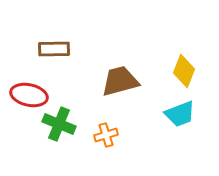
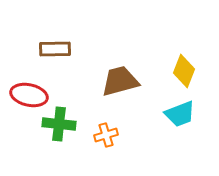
brown rectangle: moved 1 px right
green cross: rotated 16 degrees counterclockwise
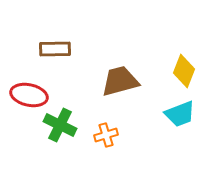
green cross: moved 1 px right, 1 px down; rotated 20 degrees clockwise
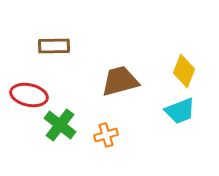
brown rectangle: moved 1 px left, 3 px up
cyan trapezoid: moved 3 px up
green cross: rotated 12 degrees clockwise
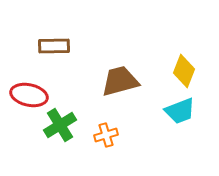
green cross: rotated 20 degrees clockwise
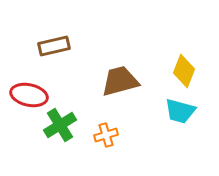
brown rectangle: rotated 12 degrees counterclockwise
cyan trapezoid: rotated 36 degrees clockwise
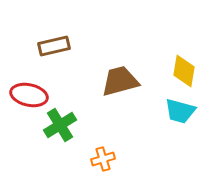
yellow diamond: rotated 12 degrees counterclockwise
orange cross: moved 3 px left, 24 px down
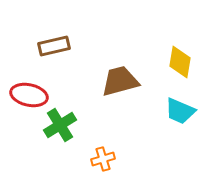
yellow diamond: moved 4 px left, 9 px up
cyan trapezoid: rotated 8 degrees clockwise
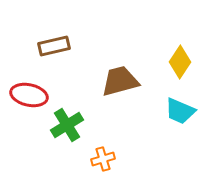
yellow diamond: rotated 24 degrees clockwise
green cross: moved 7 px right
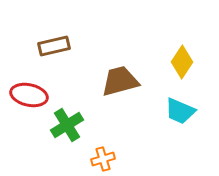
yellow diamond: moved 2 px right
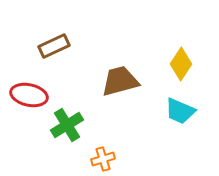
brown rectangle: rotated 12 degrees counterclockwise
yellow diamond: moved 1 px left, 2 px down
